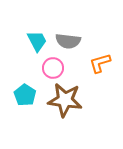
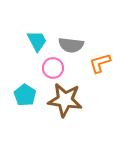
gray semicircle: moved 3 px right, 4 px down
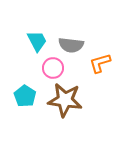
cyan pentagon: moved 1 px down
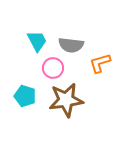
cyan pentagon: rotated 15 degrees counterclockwise
brown star: moved 1 px right; rotated 16 degrees counterclockwise
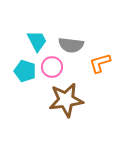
pink circle: moved 1 px left, 1 px up
cyan pentagon: moved 25 px up
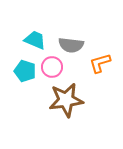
cyan trapezoid: moved 2 px left, 1 px up; rotated 40 degrees counterclockwise
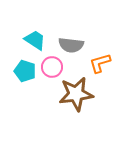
cyan trapezoid: rotated 10 degrees clockwise
brown star: moved 10 px right, 6 px up
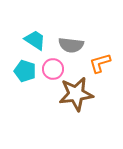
pink circle: moved 1 px right, 2 px down
